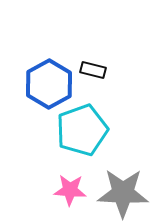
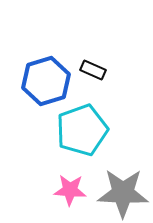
black rectangle: rotated 10 degrees clockwise
blue hexagon: moved 3 px left, 3 px up; rotated 12 degrees clockwise
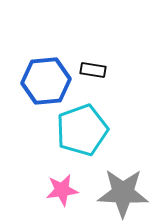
black rectangle: rotated 15 degrees counterclockwise
blue hexagon: rotated 12 degrees clockwise
pink star: moved 8 px left; rotated 12 degrees counterclockwise
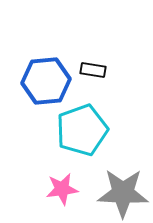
pink star: moved 1 px up
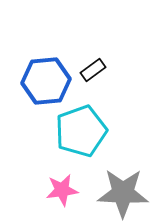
black rectangle: rotated 45 degrees counterclockwise
cyan pentagon: moved 1 px left, 1 px down
pink star: moved 1 px down
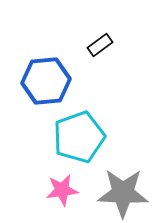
black rectangle: moved 7 px right, 25 px up
cyan pentagon: moved 2 px left, 6 px down
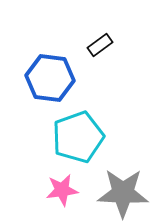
blue hexagon: moved 4 px right, 3 px up; rotated 12 degrees clockwise
cyan pentagon: moved 1 px left
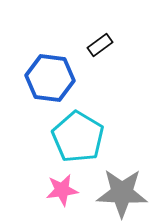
cyan pentagon: rotated 21 degrees counterclockwise
gray star: moved 1 px left
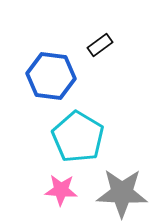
blue hexagon: moved 1 px right, 2 px up
pink star: moved 1 px left; rotated 12 degrees clockwise
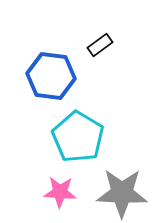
pink star: moved 1 px left, 2 px down
